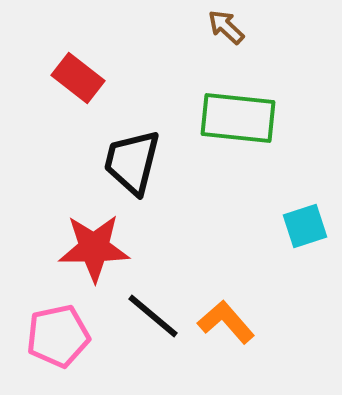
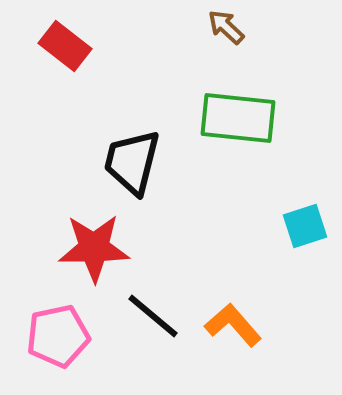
red rectangle: moved 13 px left, 32 px up
orange L-shape: moved 7 px right, 3 px down
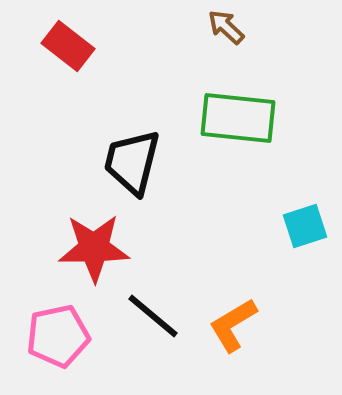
red rectangle: moved 3 px right
orange L-shape: rotated 80 degrees counterclockwise
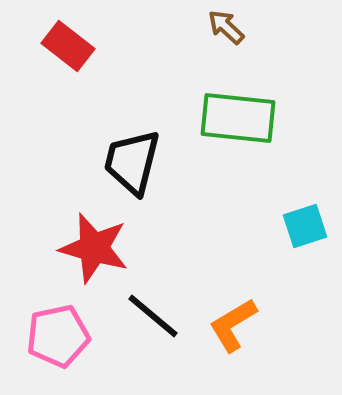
red star: rotated 16 degrees clockwise
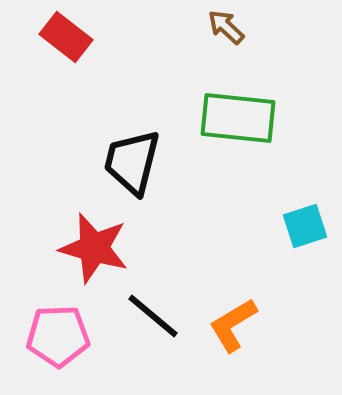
red rectangle: moved 2 px left, 9 px up
pink pentagon: rotated 10 degrees clockwise
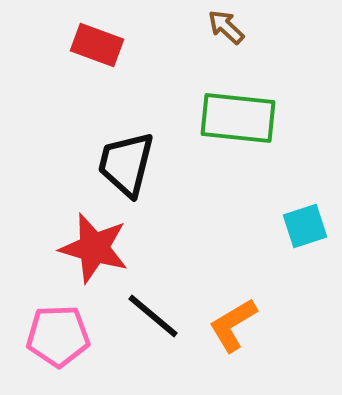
red rectangle: moved 31 px right, 8 px down; rotated 18 degrees counterclockwise
black trapezoid: moved 6 px left, 2 px down
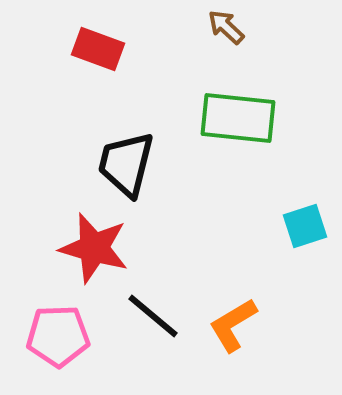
red rectangle: moved 1 px right, 4 px down
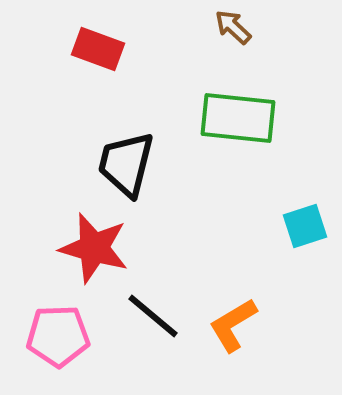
brown arrow: moved 7 px right
